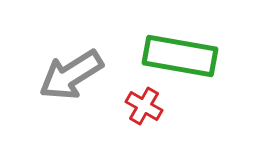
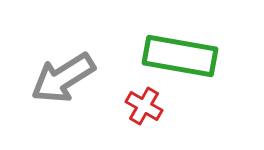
gray arrow: moved 8 px left, 3 px down
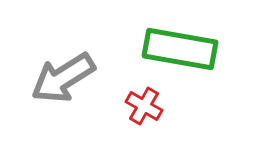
green rectangle: moved 7 px up
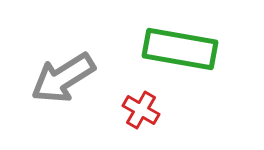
red cross: moved 3 px left, 4 px down
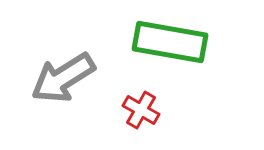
green rectangle: moved 10 px left, 7 px up
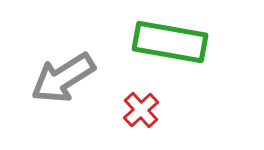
red cross: rotated 18 degrees clockwise
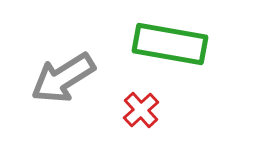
green rectangle: moved 2 px down
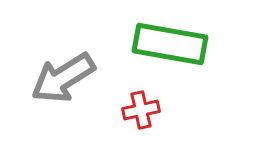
red cross: rotated 30 degrees clockwise
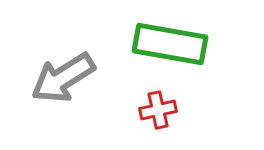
red cross: moved 17 px right
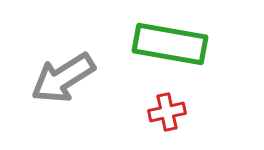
red cross: moved 9 px right, 2 px down
